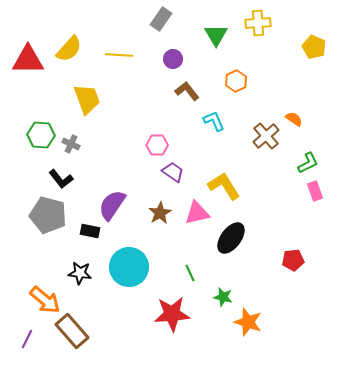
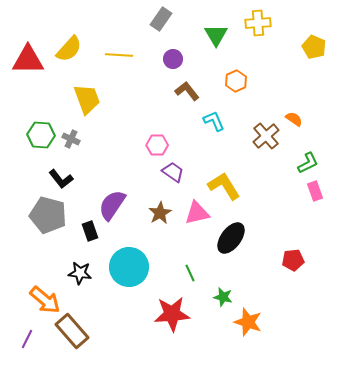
gray cross: moved 5 px up
black rectangle: rotated 60 degrees clockwise
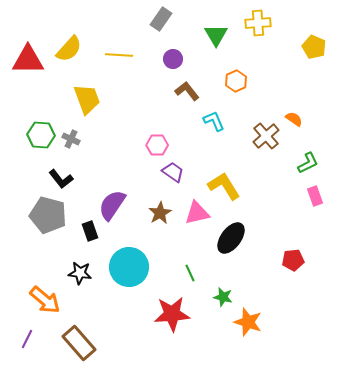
pink rectangle: moved 5 px down
brown rectangle: moved 7 px right, 12 px down
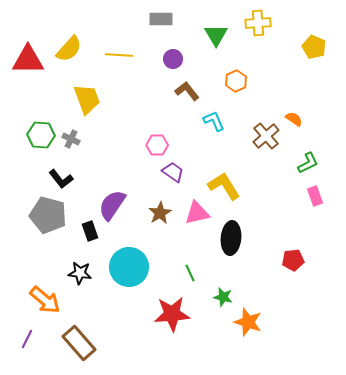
gray rectangle: rotated 55 degrees clockwise
black ellipse: rotated 32 degrees counterclockwise
